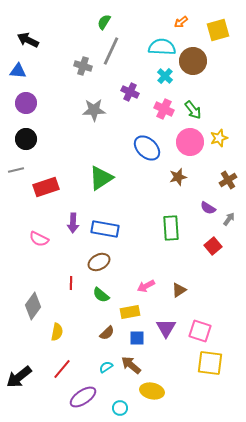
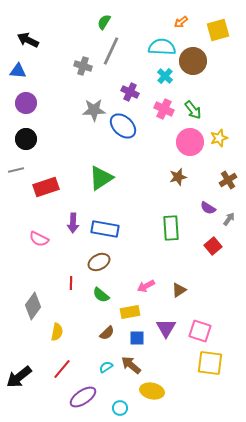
blue ellipse at (147, 148): moved 24 px left, 22 px up
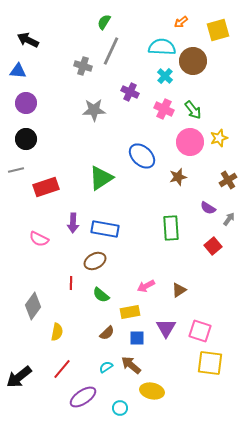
blue ellipse at (123, 126): moved 19 px right, 30 px down
brown ellipse at (99, 262): moved 4 px left, 1 px up
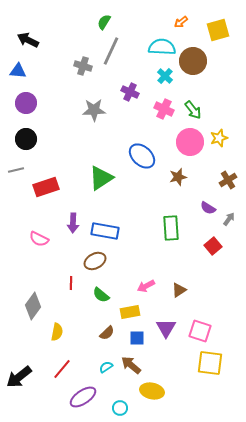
blue rectangle at (105, 229): moved 2 px down
